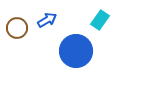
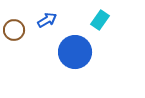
brown circle: moved 3 px left, 2 px down
blue circle: moved 1 px left, 1 px down
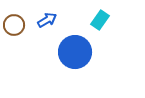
brown circle: moved 5 px up
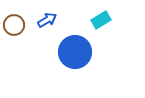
cyan rectangle: moved 1 px right; rotated 24 degrees clockwise
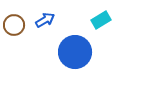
blue arrow: moved 2 px left
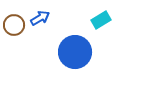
blue arrow: moved 5 px left, 2 px up
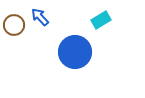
blue arrow: moved 1 px up; rotated 102 degrees counterclockwise
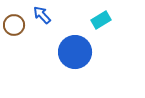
blue arrow: moved 2 px right, 2 px up
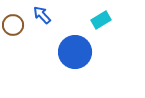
brown circle: moved 1 px left
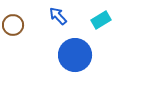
blue arrow: moved 16 px right, 1 px down
blue circle: moved 3 px down
